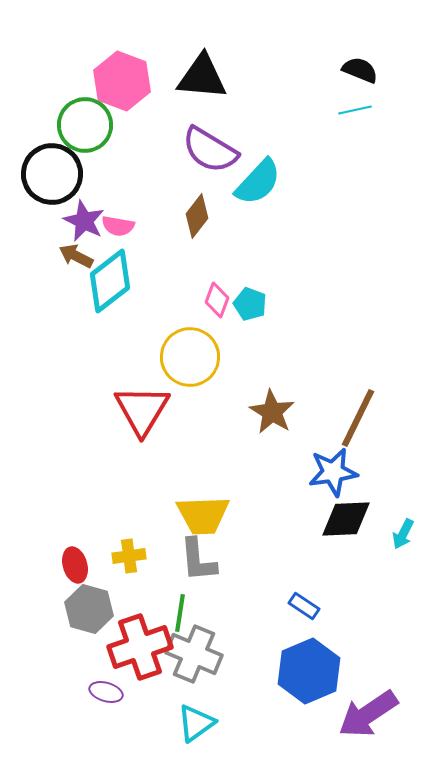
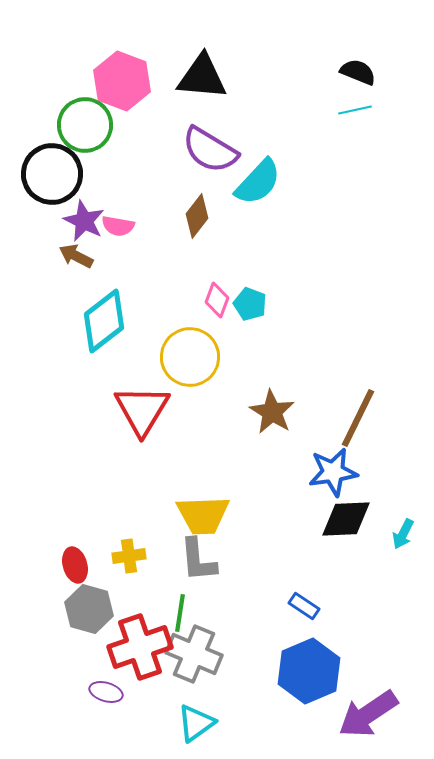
black semicircle: moved 2 px left, 2 px down
cyan diamond: moved 6 px left, 40 px down
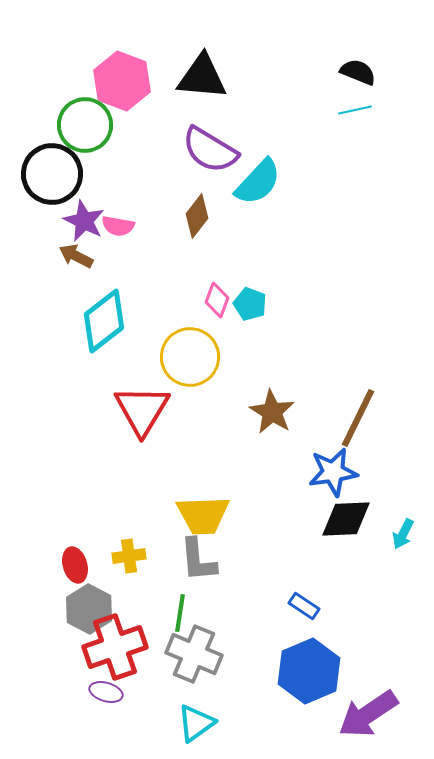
gray hexagon: rotated 12 degrees clockwise
red cross: moved 25 px left
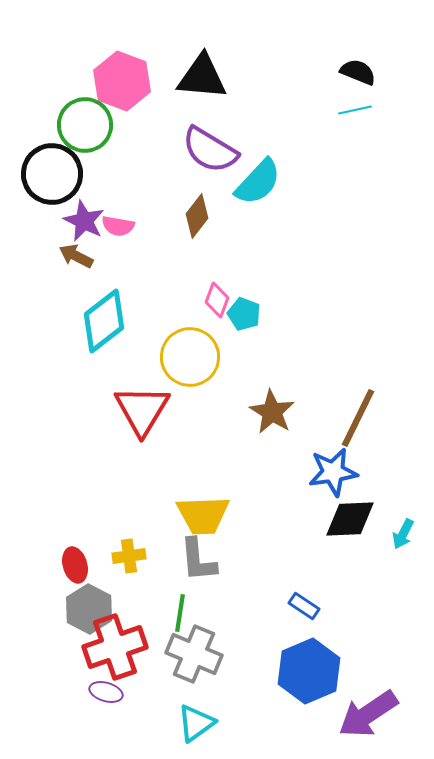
cyan pentagon: moved 6 px left, 10 px down
black diamond: moved 4 px right
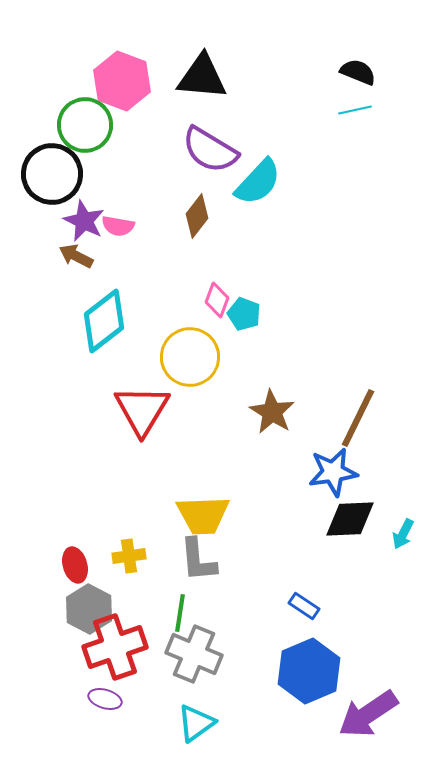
purple ellipse: moved 1 px left, 7 px down
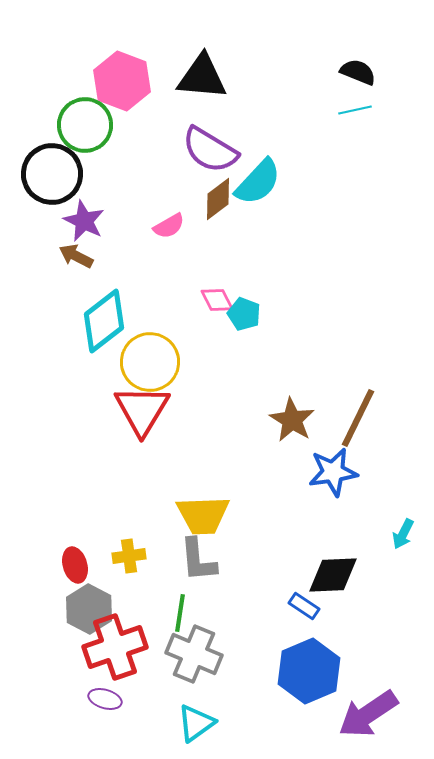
brown diamond: moved 21 px right, 17 px up; rotated 15 degrees clockwise
pink semicircle: moved 51 px right; rotated 40 degrees counterclockwise
pink diamond: rotated 48 degrees counterclockwise
yellow circle: moved 40 px left, 5 px down
brown star: moved 20 px right, 8 px down
black diamond: moved 17 px left, 56 px down
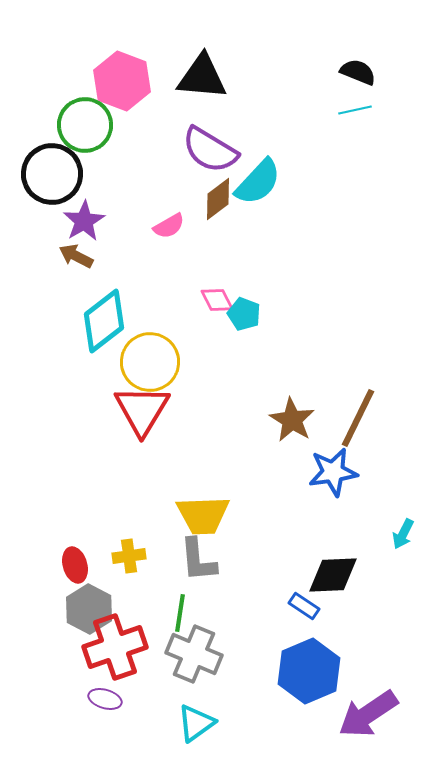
purple star: rotated 15 degrees clockwise
